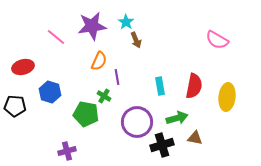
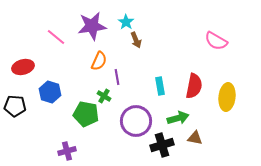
pink semicircle: moved 1 px left, 1 px down
green arrow: moved 1 px right
purple circle: moved 1 px left, 1 px up
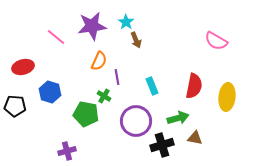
cyan rectangle: moved 8 px left; rotated 12 degrees counterclockwise
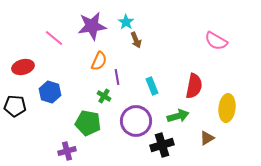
pink line: moved 2 px left, 1 px down
yellow ellipse: moved 11 px down
green pentagon: moved 2 px right, 9 px down
green arrow: moved 2 px up
brown triangle: moved 12 px right; rotated 42 degrees counterclockwise
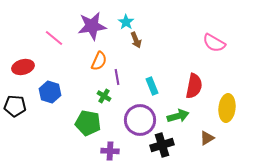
pink semicircle: moved 2 px left, 2 px down
purple circle: moved 4 px right, 1 px up
purple cross: moved 43 px right; rotated 18 degrees clockwise
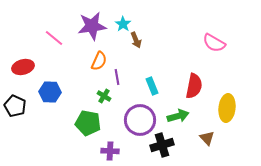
cyan star: moved 3 px left, 2 px down
blue hexagon: rotated 15 degrees counterclockwise
black pentagon: rotated 20 degrees clockwise
brown triangle: rotated 42 degrees counterclockwise
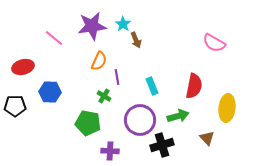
black pentagon: rotated 25 degrees counterclockwise
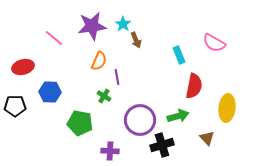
cyan rectangle: moved 27 px right, 31 px up
green pentagon: moved 8 px left
